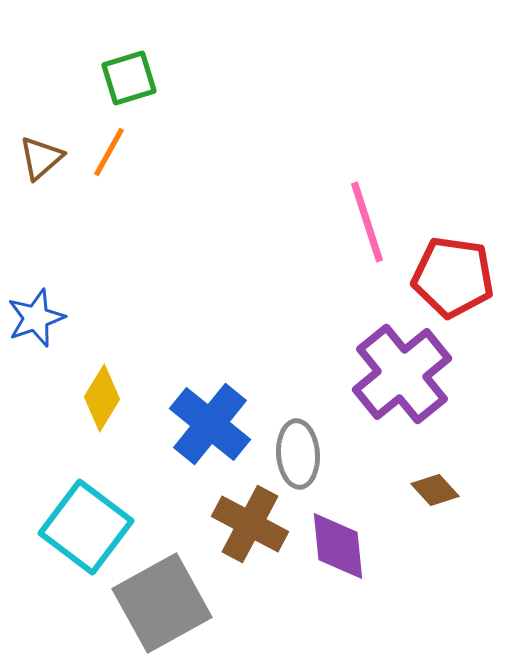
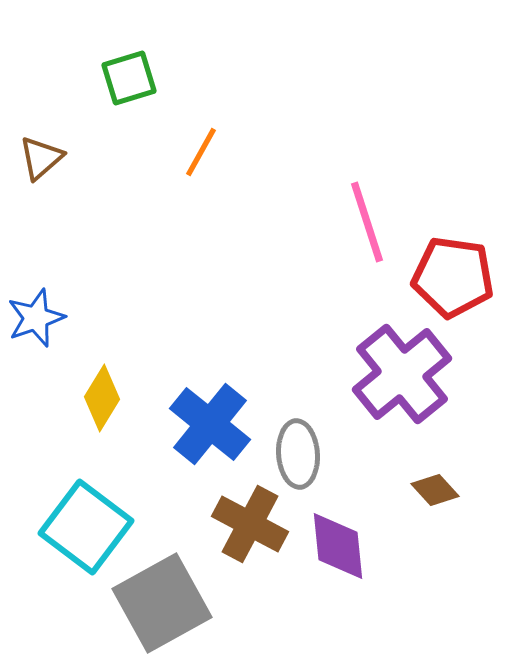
orange line: moved 92 px right
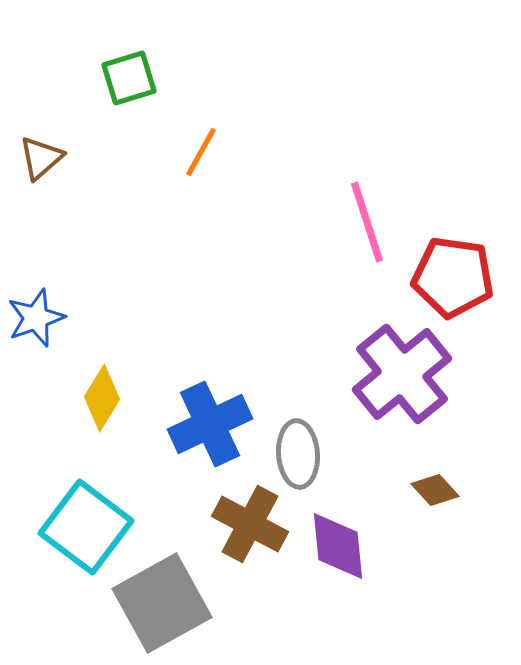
blue cross: rotated 26 degrees clockwise
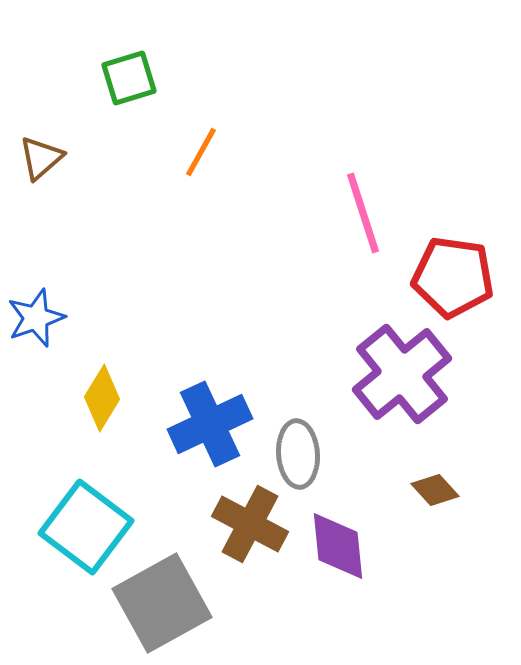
pink line: moved 4 px left, 9 px up
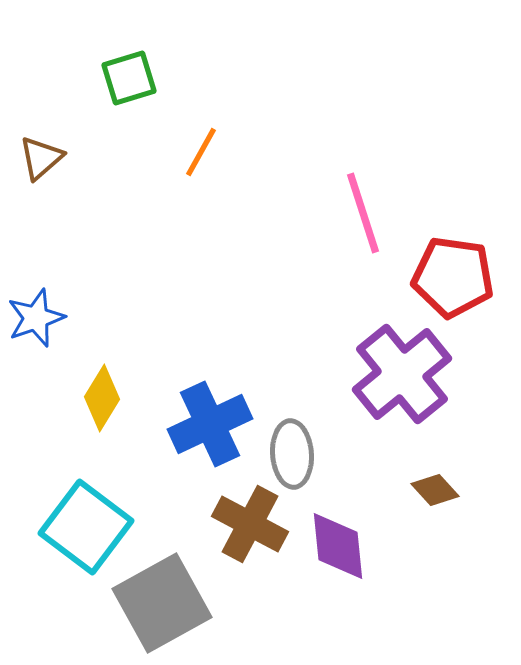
gray ellipse: moved 6 px left
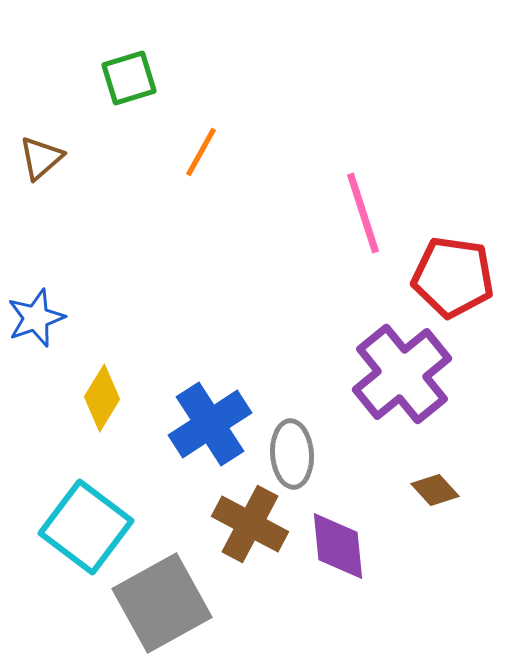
blue cross: rotated 8 degrees counterclockwise
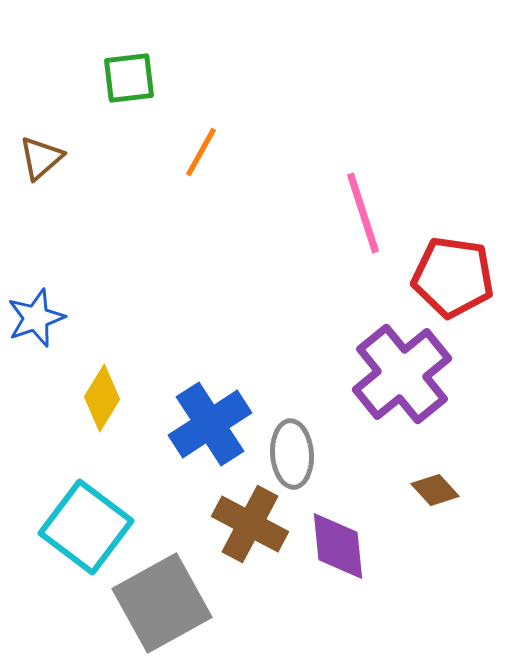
green square: rotated 10 degrees clockwise
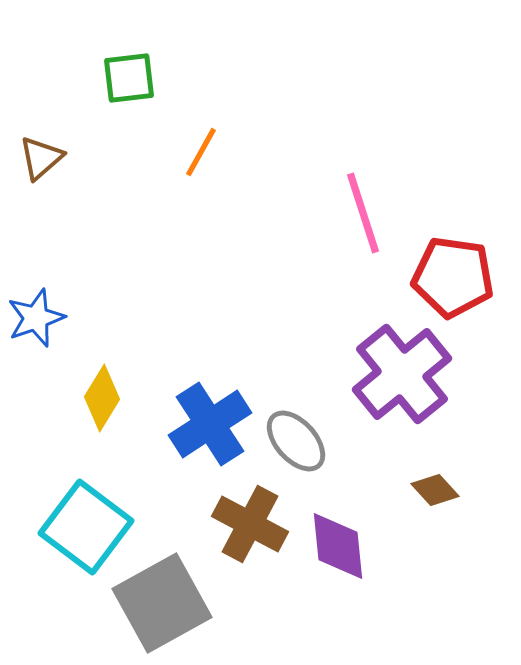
gray ellipse: moved 4 px right, 13 px up; rotated 38 degrees counterclockwise
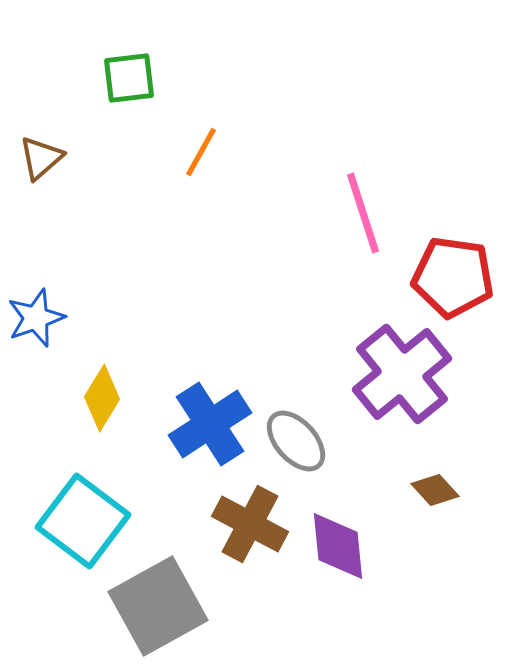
cyan square: moved 3 px left, 6 px up
gray square: moved 4 px left, 3 px down
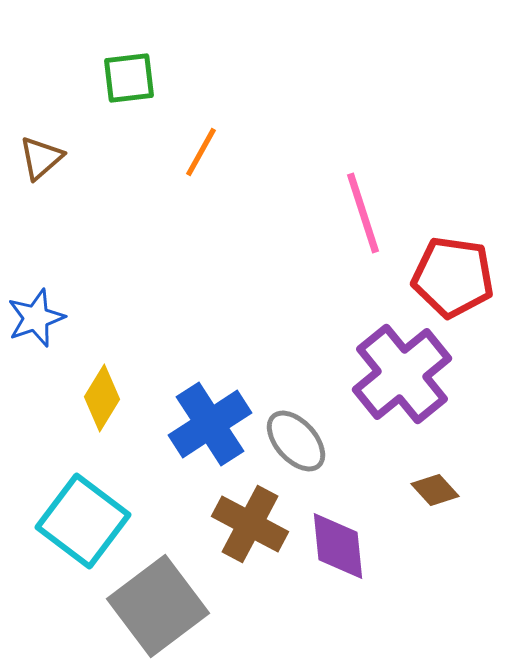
gray square: rotated 8 degrees counterclockwise
